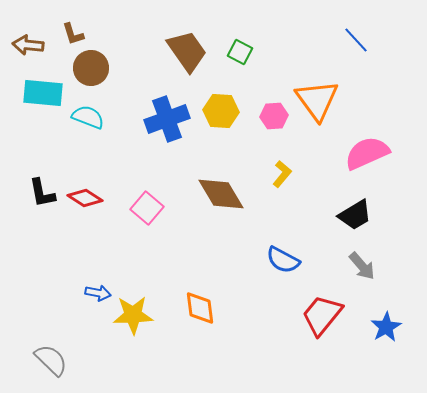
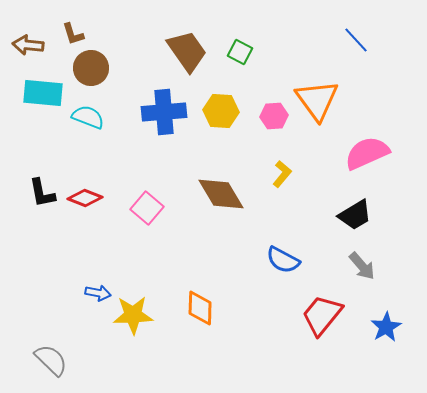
blue cross: moved 3 px left, 7 px up; rotated 15 degrees clockwise
red diamond: rotated 12 degrees counterclockwise
orange diamond: rotated 9 degrees clockwise
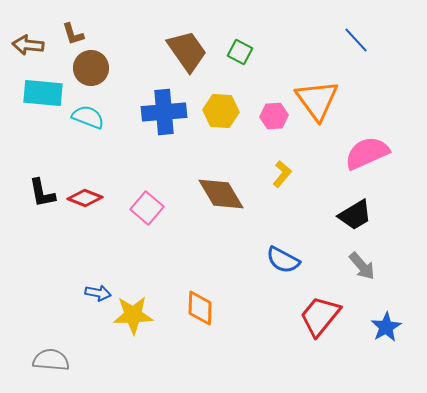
red trapezoid: moved 2 px left, 1 px down
gray semicircle: rotated 39 degrees counterclockwise
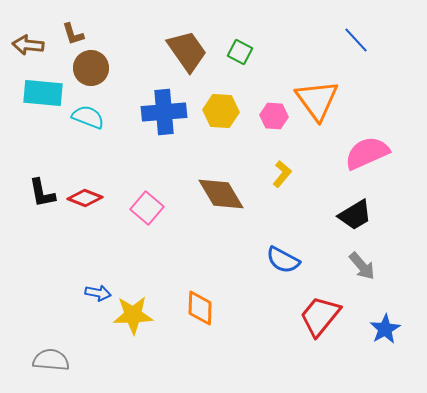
pink hexagon: rotated 8 degrees clockwise
blue star: moved 1 px left, 2 px down
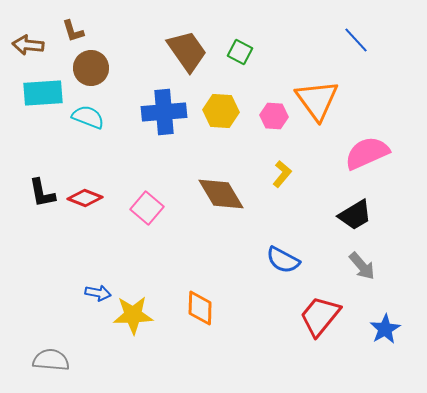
brown L-shape: moved 3 px up
cyan rectangle: rotated 9 degrees counterclockwise
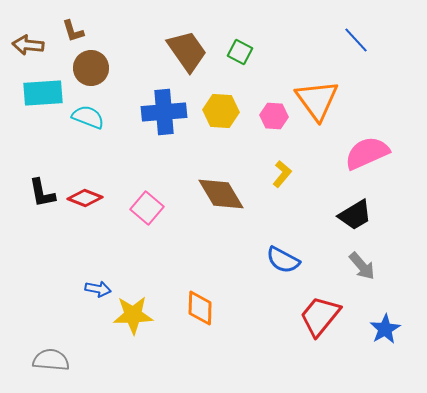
blue arrow: moved 4 px up
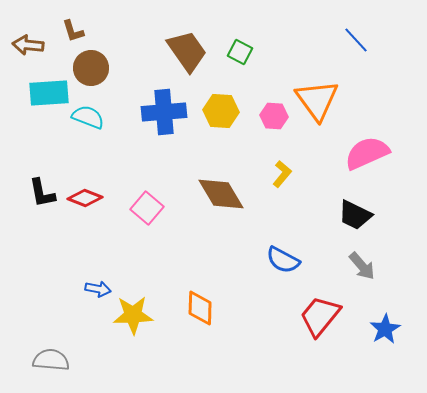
cyan rectangle: moved 6 px right
black trapezoid: rotated 57 degrees clockwise
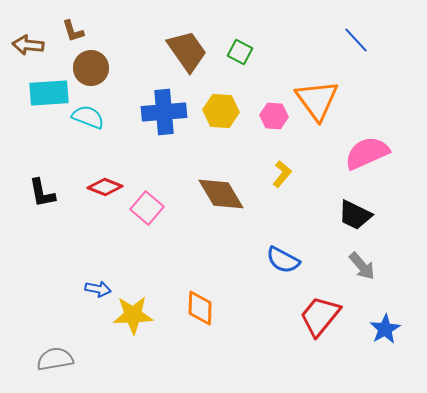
red diamond: moved 20 px right, 11 px up
gray semicircle: moved 4 px right, 1 px up; rotated 15 degrees counterclockwise
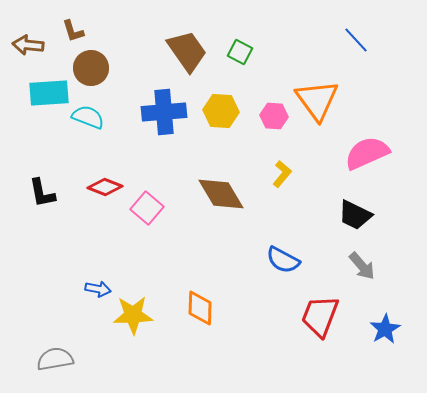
red trapezoid: rotated 18 degrees counterclockwise
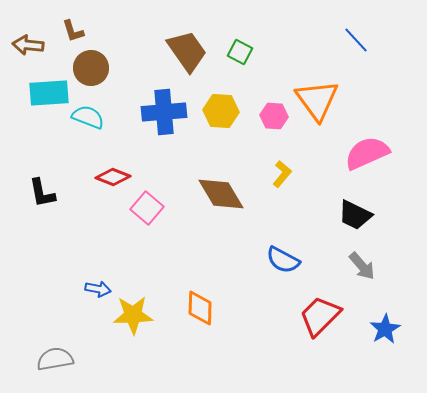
red diamond: moved 8 px right, 10 px up
red trapezoid: rotated 24 degrees clockwise
